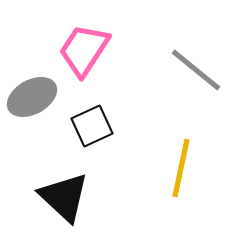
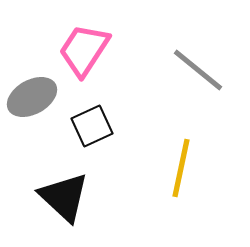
gray line: moved 2 px right
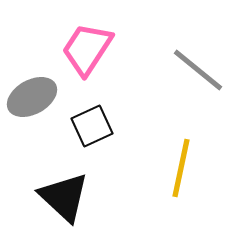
pink trapezoid: moved 3 px right, 1 px up
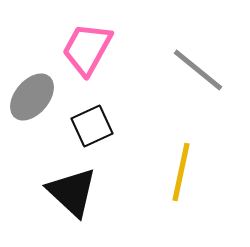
pink trapezoid: rotated 4 degrees counterclockwise
gray ellipse: rotated 21 degrees counterclockwise
yellow line: moved 4 px down
black triangle: moved 8 px right, 5 px up
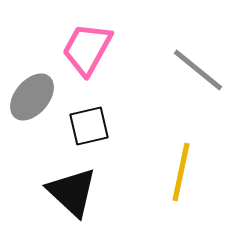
black square: moved 3 px left; rotated 12 degrees clockwise
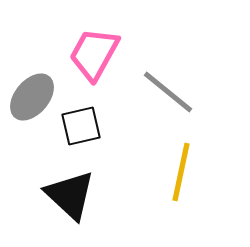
pink trapezoid: moved 7 px right, 5 px down
gray line: moved 30 px left, 22 px down
black square: moved 8 px left
black triangle: moved 2 px left, 3 px down
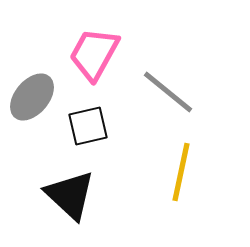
black square: moved 7 px right
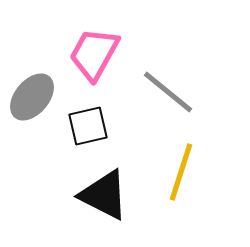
yellow line: rotated 6 degrees clockwise
black triangle: moved 34 px right; rotated 16 degrees counterclockwise
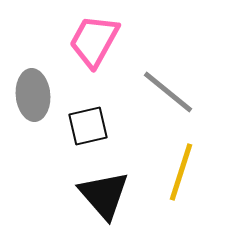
pink trapezoid: moved 13 px up
gray ellipse: moved 1 px right, 2 px up; rotated 45 degrees counterclockwise
black triangle: rotated 22 degrees clockwise
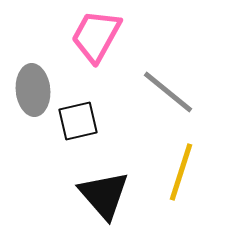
pink trapezoid: moved 2 px right, 5 px up
gray ellipse: moved 5 px up
black square: moved 10 px left, 5 px up
